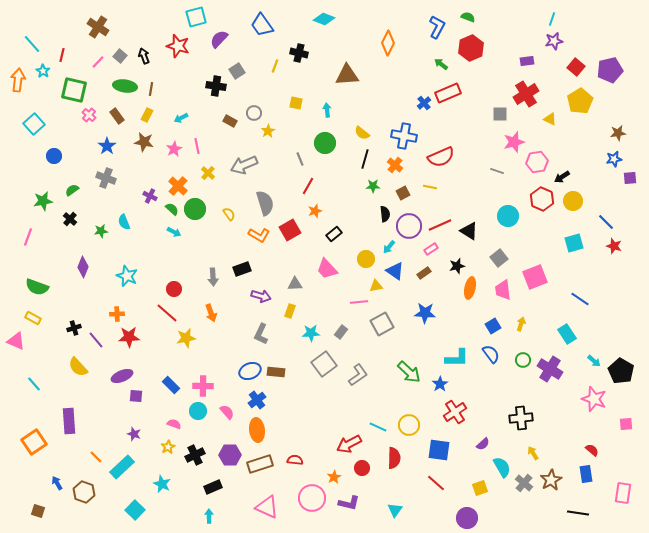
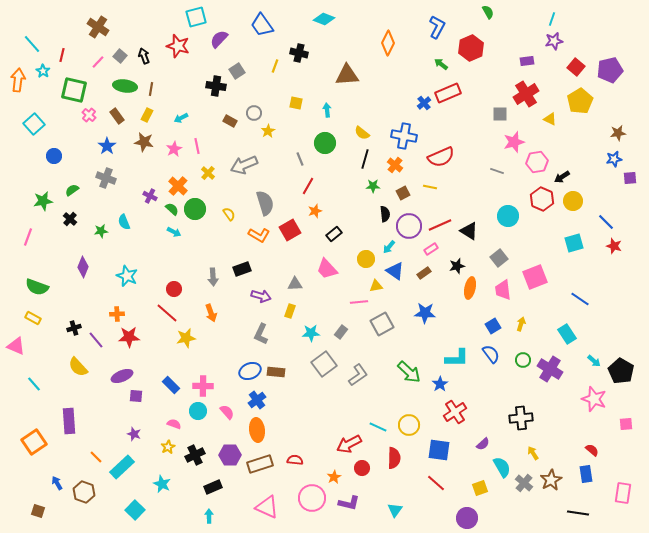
green semicircle at (468, 17): moved 20 px right, 5 px up; rotated 40 degrees clockwise
pink triangle at (16, 341): moved 5 px down
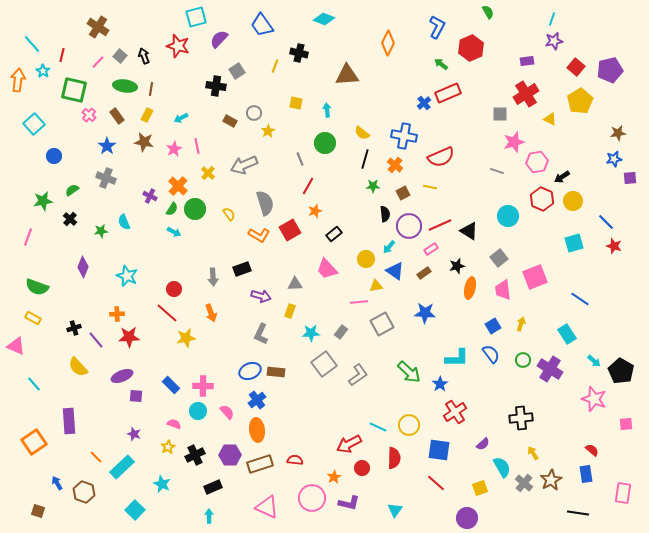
green semicircle at (172, 209): rotated 80 degrees clockwise
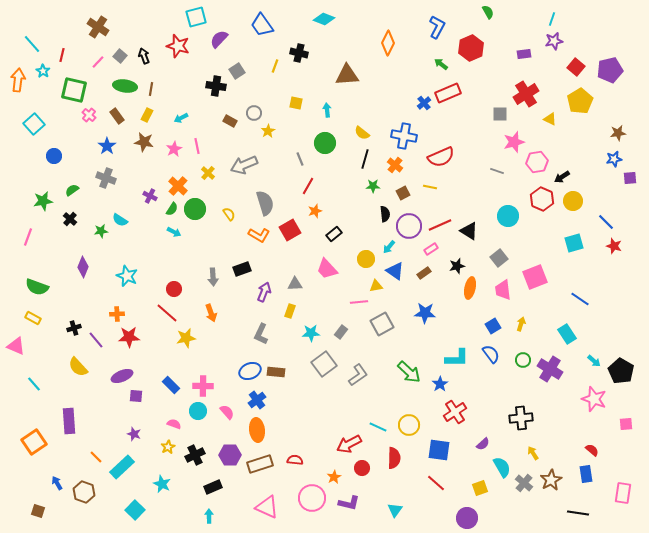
purple rectangle at (527, 61): moved 3 px left, 7 px up
cyan semicircle at (124, 222): moved 4 px left, 2 px up; rotated 35 degrees counterclockwise
purple arrow at (261, 296): moved 3 px right, 4 px up; rotated 84 degrees counterclockwise
